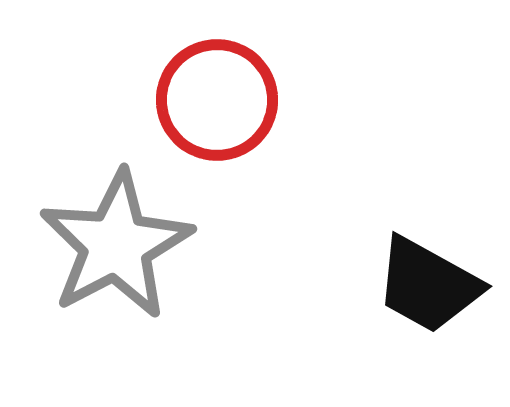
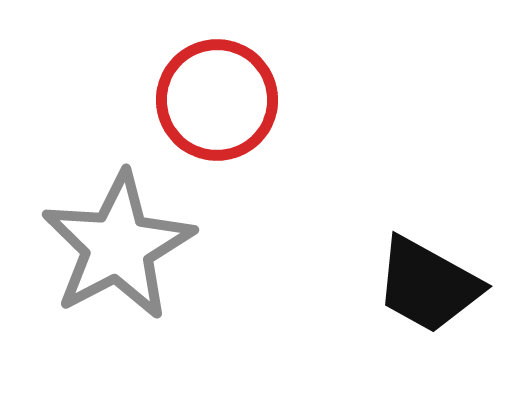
gray star: moved 2 px right, 1 px down
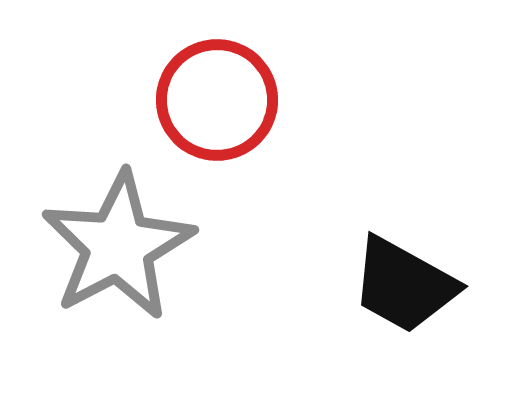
black trapezoid: moved 24 px left
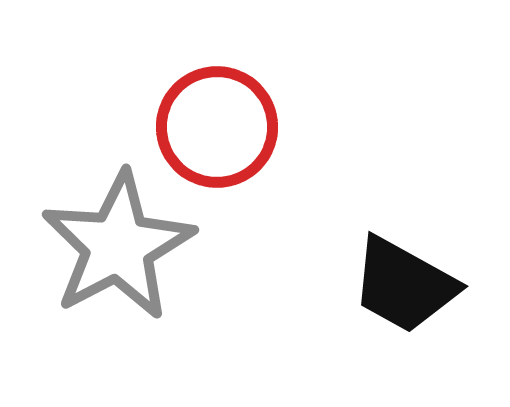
red circle: moved 27 px down
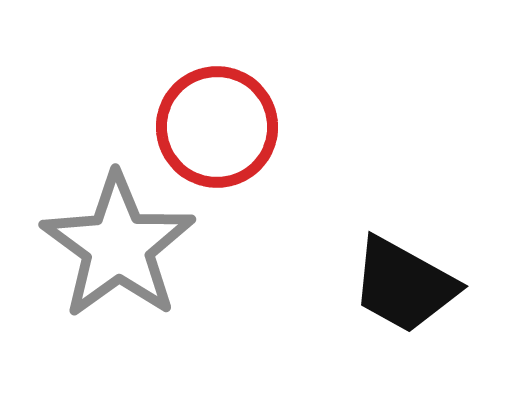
gray star: rotated 8 degrees counterclockwise
